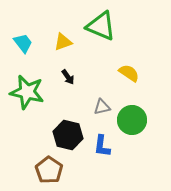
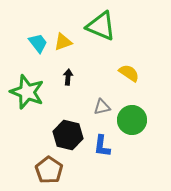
cyan trapezoid: moved 15 px right
black arrow: rotated 140 degrees counterclockwise
green star: rotated 8 degrees clockwise
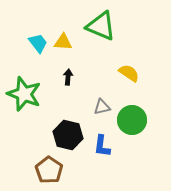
yellow triangle: rotated 24 degrees clockwise
green star: moved 3 px left, 2 px down
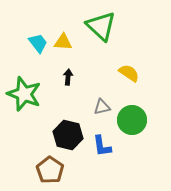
green triangle: rotated 20 degrees clockwise
blue L-shape: rotated 15 degrees counterclockwise
brown pentagon: moved 1 px right
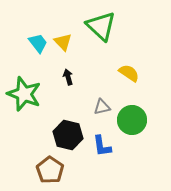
yellow triangle: rotated 42 degrees clockwise
black arrow: rotated 21 degrees counterclockwise
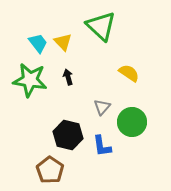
green star: moved 6 px right, 14 px up; rotated 12 degrees counterclockwise
gray triangle: rotated 36 degrees counterclockwise
green circle: moved 2 px down
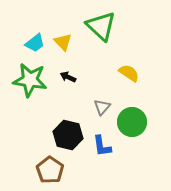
cyan trapezoid: moved 3 px left; rotated 90 degrees clockwise
black arrow: rotated 49 degrees counterclockwise
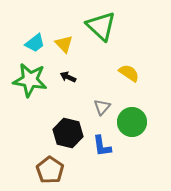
yellow triangle: moved 1 px right, 2 px down
black hexagon: moved 2 px up
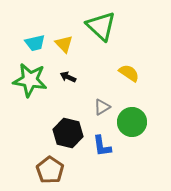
cyan trapezoid: rotated 25 degrees clockwise
gray triangle: rotated 18 degrees clockwise
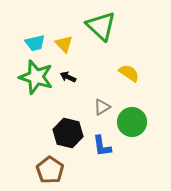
green star: moved 6 px right, 3 px up; rotated 8 degrees clockwise
